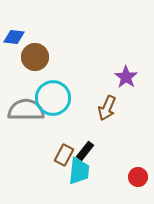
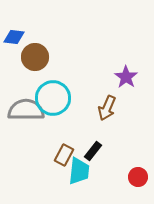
black rectangle: moved 8 px right
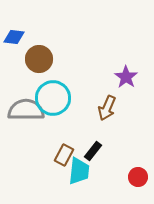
brown circle: moved 4 px right, 2 px down
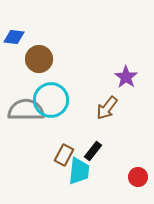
cyan circle: moved 2 px left, 2 px down
brown arrow: rotated 15 degrees clockwise
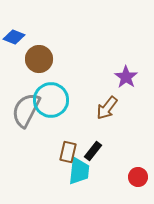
blue diamond: rotated 15 degrees clockwise
gray semicircle: rotated 63 degrees counterclockwise
brown rectangle: moved 4 px right, 3 px up; rotated 15 degrees counterclockwise
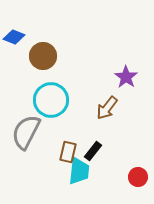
brown circle: moved 4 px right, 3 px up
gray semicircle: moved 22 px down
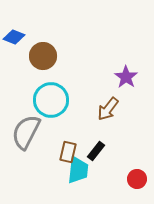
brown arrow: moved 1 px right, 1 px down
black rectangle: moved 3 px right
cyan trapezoid: moved 1 px left, 1 px up
red circle: moved 1 px left, 2 px down
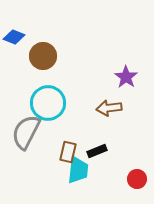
cyan circle: moved 3 px left, 3 px down
brown arrow: moved 1 px right, 1 px up; rotated 45 degrees clockwise
black rectangle: moved 1 px right; rotated 30 degrees clockwise
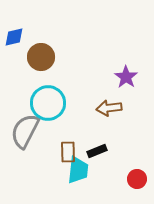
blue diamond: rotated 35 degrees counterclockwise
brown circle: moved 2 px left, 1 px down
gray semicircle: moved 1 px left, 1 px up
brown rectangle: rotated 15 degrees counterclockwise
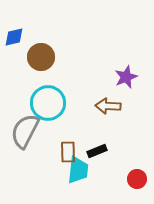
purple star: rotated 15 degrees clockwise
brown arrow: moved 1 px left, 2 px up; rotated 10 degrees clockwise
